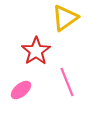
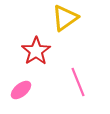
pink line: moved 11 px right
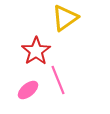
pink line: moved 20 px left, 2 px up
pink ellipse: moved 7 px right
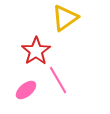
pink line: rotated 8 degrees counterclockwise
pink ellipse: moved 2 px left
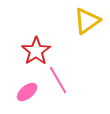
yellow triangle: moved 22 px right, 3 px down
pink ellipse: moved 1 px right, 2 px down
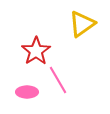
yellow triangle: moved 5 px left, 3 px down
pink ellipse: rotated 40 degrees clockwise
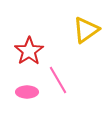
yellow triangle: moved 4 px right, 6 px down
red star: moved 7 px left
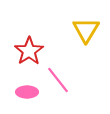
yellow triangle: rotated 24 degrees counterclockwise
pink line: rotated 8 degrees counterclockwise
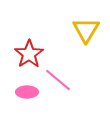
red star: moved 3 px down
pink line: rotated 12 degrees counterclockwise
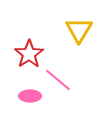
yellow triangle: moved 7 px left
pink ellipse: moved 3 px right, 4 px down
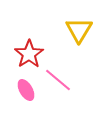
pink ellipse: moved 4 px left, 6 px up; rotated 60 degrees clockwise
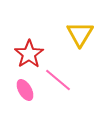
yellow triangle: moved 1 px right, 4 px down
pink ellipse: moved 1 px left
